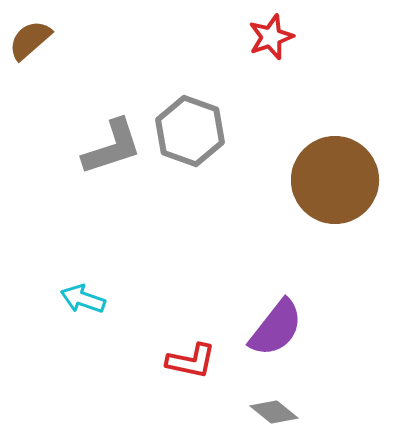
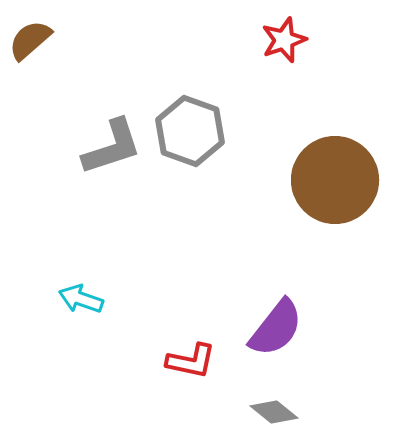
red star: moved 13 px right, 3 px down
cyan arrow: moved 2 px left
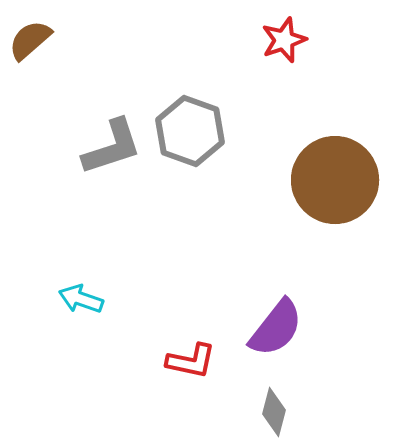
gray diamond: rotated 66 degrees clockwise
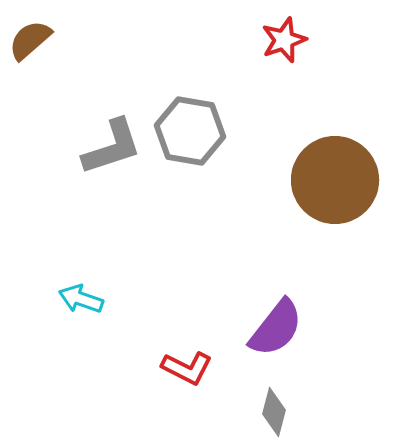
gray hexagon: rotated 10 degrees counterclockwise
red L-shape: moved 4 px left, 7 px down; rotated 15 degrees clockwise
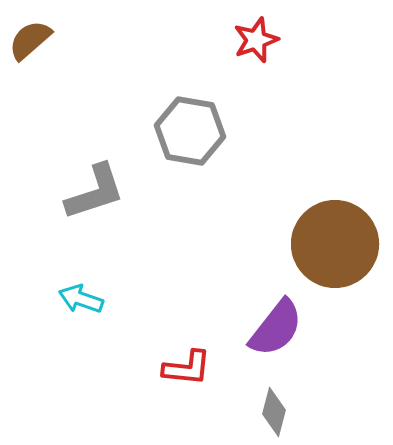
red star: moved 28 px left
gray L-shape: moved 17 px left, 45 px down
brown circle: moved 64 px down
red L-shape: rotated 21 degrees counterclockwise
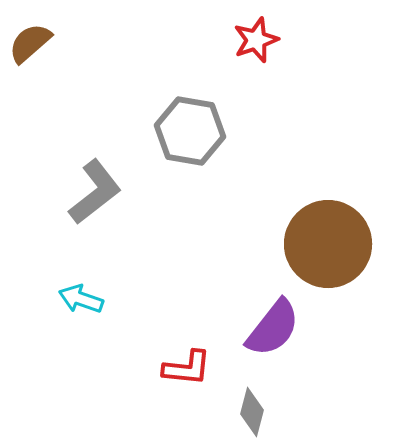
brown semicircle: moved 3 px down
gray L-shape: rotated 20 degrees counterclockwise
brown circle: moved 7 px left
purple semicircle: moved 3 px left
gray diamond: moved 22 px left
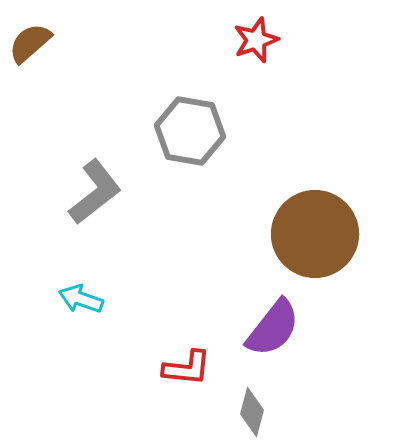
brown circle: moved 13 px left, 10 px up
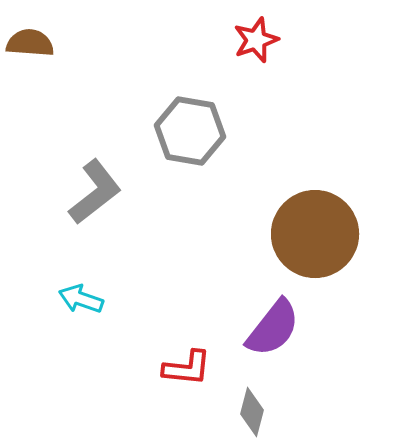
brown semicircle: rotated 45 degrees clockwise
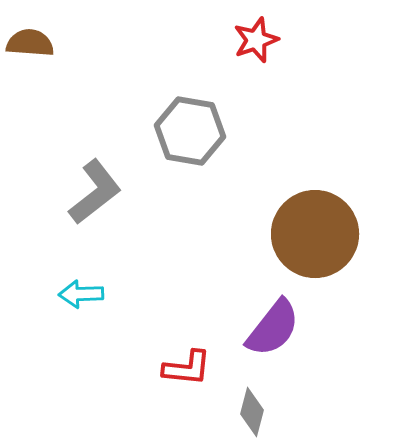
cyan arrow: moved 5 px up; rotated 21 degrees counterclockwise
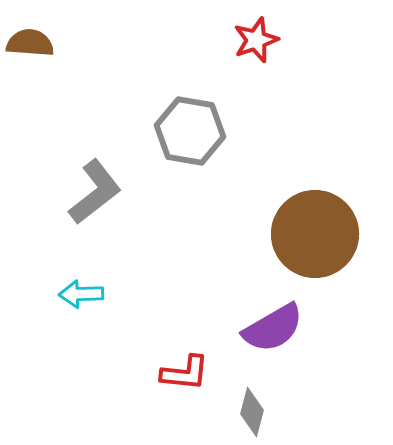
purple semicircle: rotated 22 degrees clockwise
red L-shape: moved 2 px left, 5 px down
